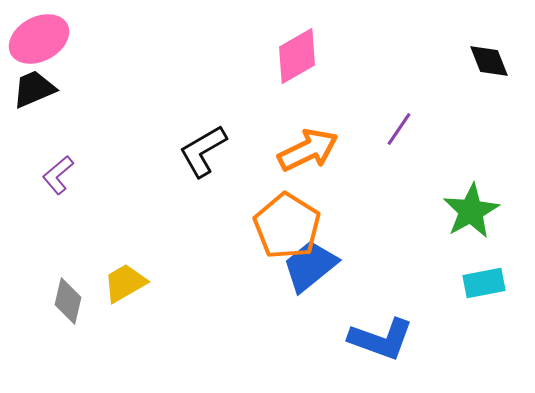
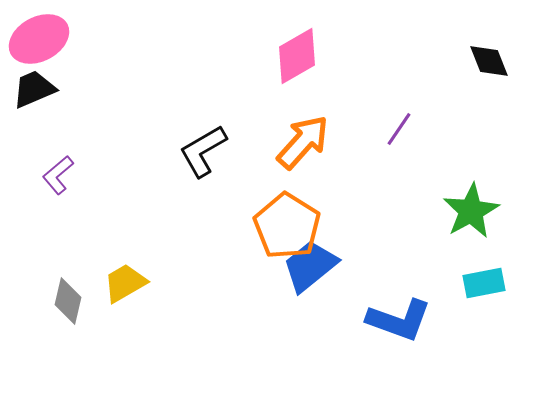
orange arrow: moved 5 px left, 8 px up; rotated 22 degrees counterclockwise
blue L-shape: moved 18 px right, 19 px up
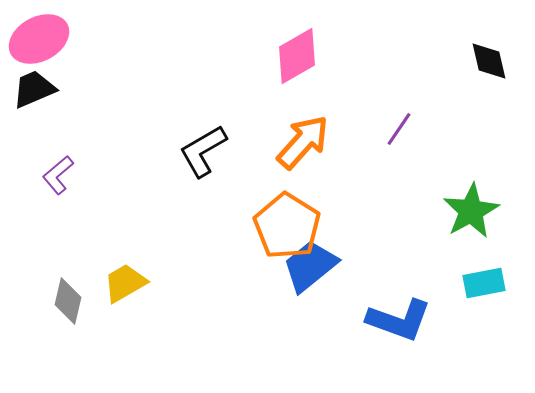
black diamond: rotated 9 degrees clockwise
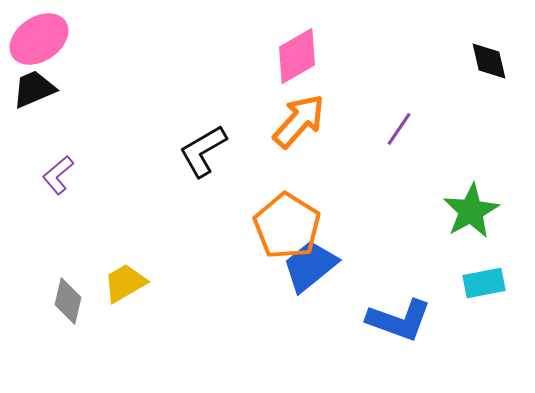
pink ellipse: rotated 6 degrees counterclockwise
orange arrow: moved 4 px left, 21 px up
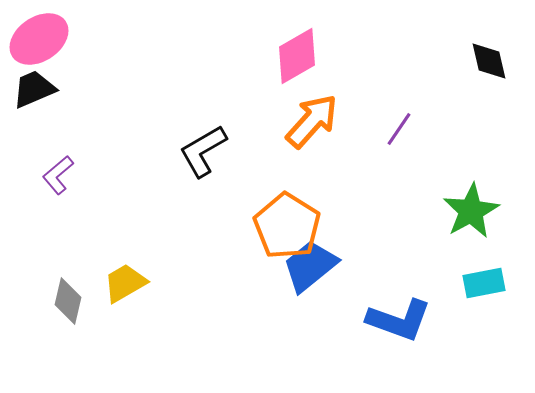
orange arrow: moved 13 px right
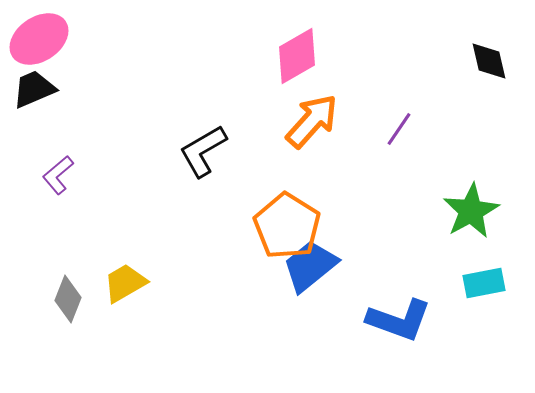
gray diamond: moved 2 px up; rotated 9 degrees clockwise
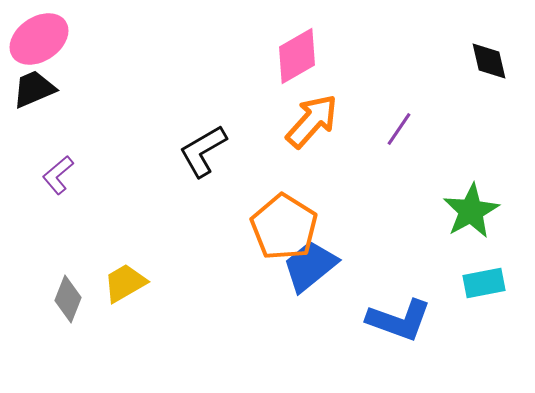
orange pentagon: moved 3 px left, 1 px down
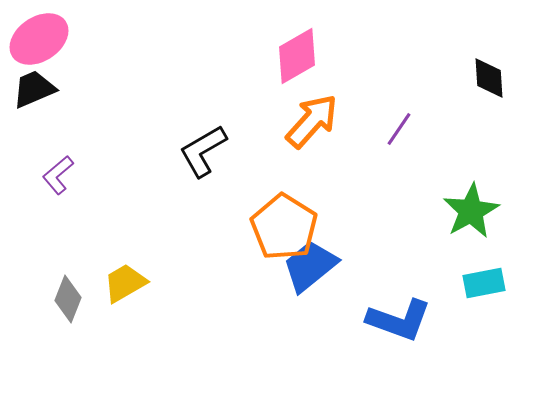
black diamond: moved 17 px down; rotated 9 degrees clockwise
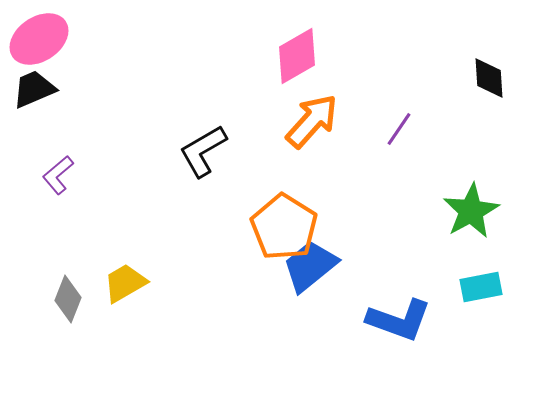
cyan rectangle: moved 3 px left, 4 px down
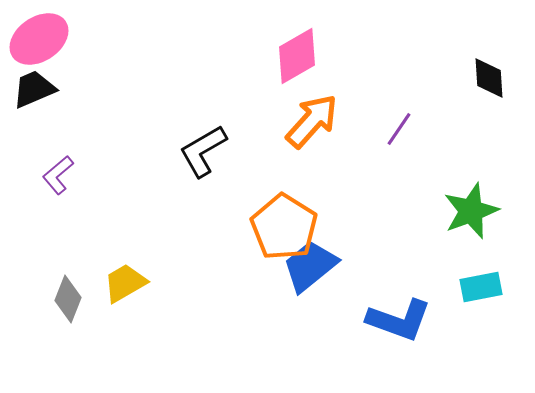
green star: rotated 8 degrees clockwise
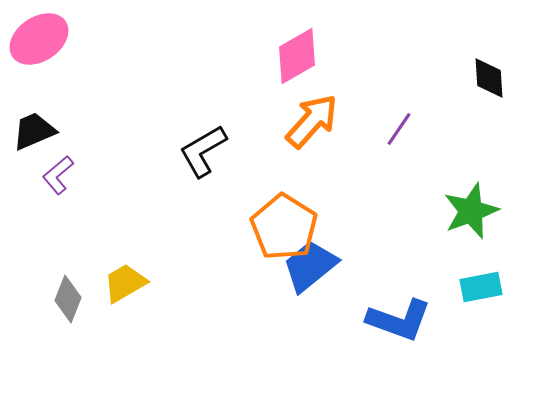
black trapezoid: moved 42 px down
